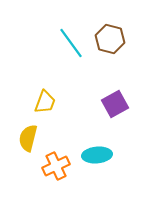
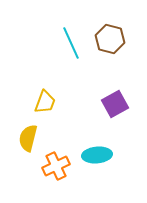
cyan line: rotated 12 degrees clockwise
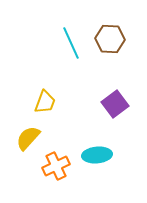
brown hexagon: rotated 12 degrees counterclockwise
purple square: rotated 8 degrees counterclockwise
yellow semicircle: rotated 28 degrees clockwise
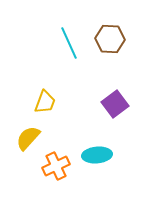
cyan line: moved 2 px left
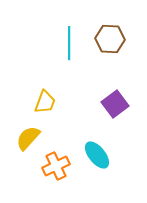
cyan line: rotated 24 degrees clockwise
cyan ellipse: rotated 56 degrees clockwise
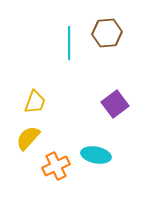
brown hexagon: moved 3 px left, 6 px up; rotated 8 degrees counterclockwise
yellow trapezoid: moved 10 px left
cyan ellipse: moved 1 px left; rotated 40 degrees counterclockwise
